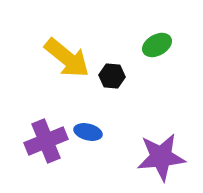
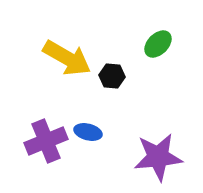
green ellipse: moved 1 px right, 1 px up; rotated 16 degrees counterclockwise
yellow arrow: rotated 9 degrees counterclockwise
purple star: moved 3 px left
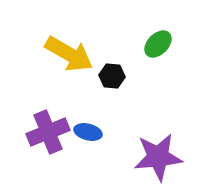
yellow arrow: moved 2 px right, 4 px up
purple cross: moved 2 px right, 9 px up
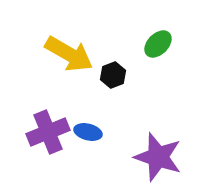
black hexagon: moved 1 px right, 1 px up; rotated 25 degrees counterclockwise
purple star: rotated 24 degrees clockwise
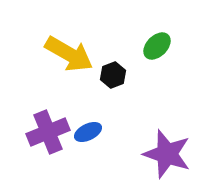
green ellipse: moved 1 px left, 2 px down
blue ellipse: rotated 40 degrees counterclockwise
purple star: moved 9 px right, 3 px up
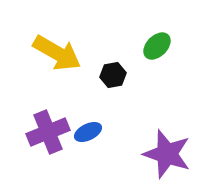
yellow arrow: moved 12 px left, 1 px up
black hexagon: rotated 10 degrees clockwise
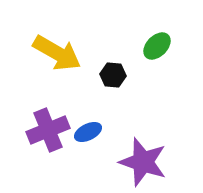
black hexagon: rotated 15 degrees clockwise
purple cross: moved 2 px up
purple star: moved 24 px left, 8 px down
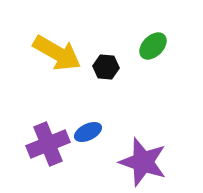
green ellipse: moved 4 px left
black hexagon: moved 7 px left, 8 px up
purple cross: moved 14 px down
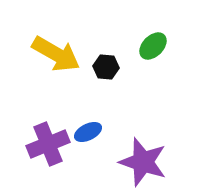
yellow arrow: moved 1 px left, 1 px down
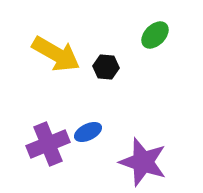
green ellipse: moved 2 px right, 11 px up
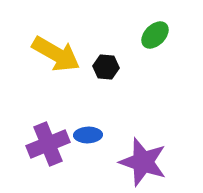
blue ellipse: moved 3 px down; rotated 24 degrees clockwise
